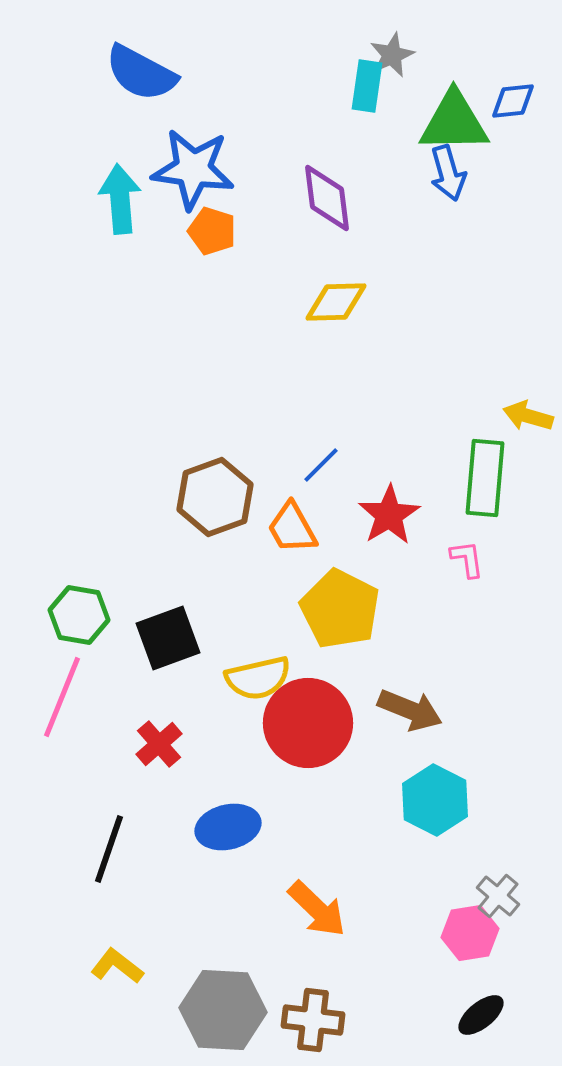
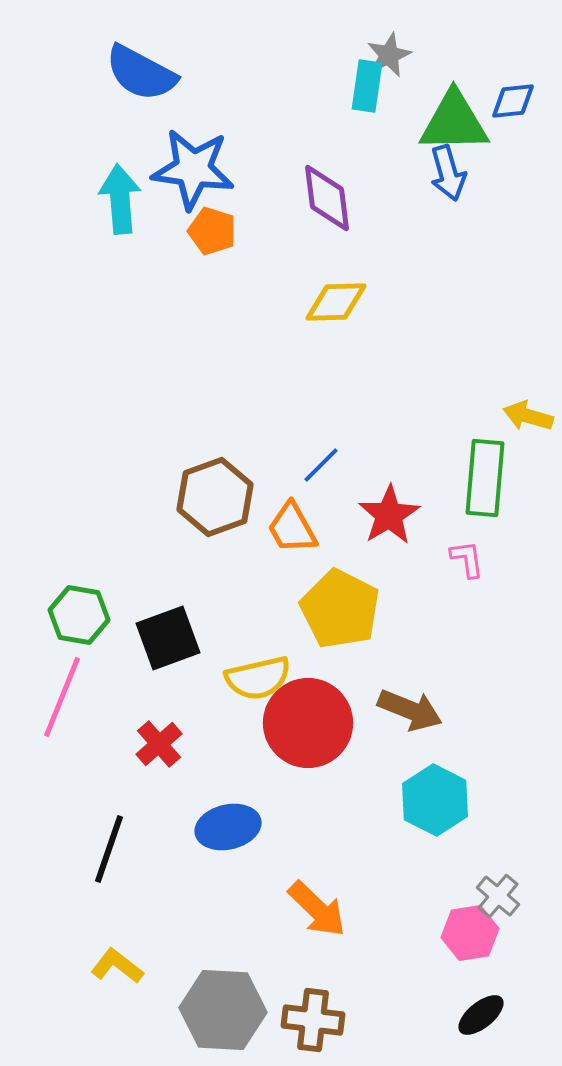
gray star: moved 3 px left
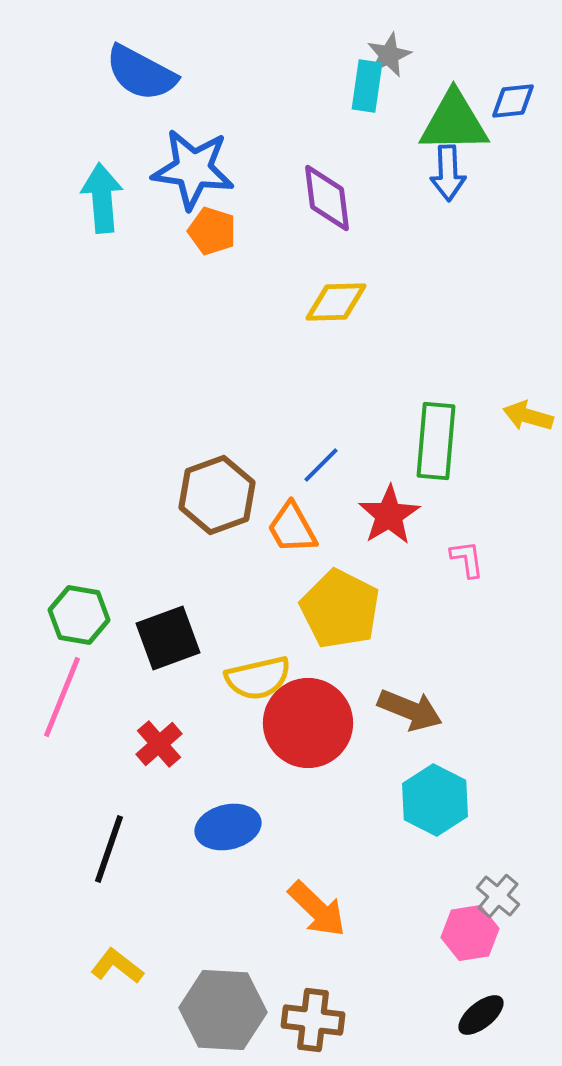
blue arrow: rotated 14 degrees clockwise
cyan arrow: moved 18 px left, 1 px up
green rectangle: moved 49 px left, 37 px up
brown hexagon: moved 2 px right, 2 px up
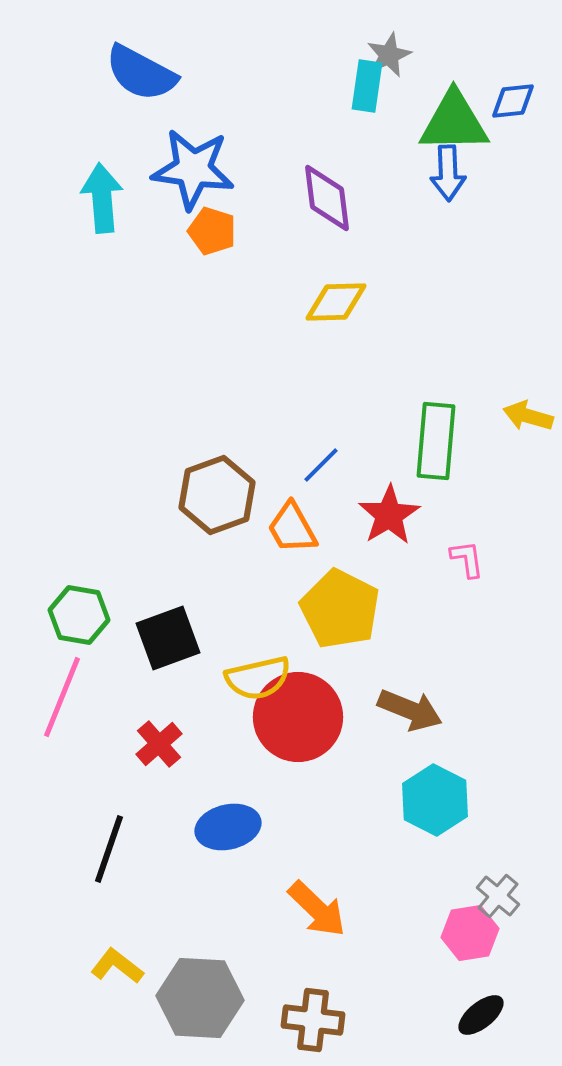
red circle: moved 10 px left, 6 px up
gray hexagon: moved 23 px left, 12 px up
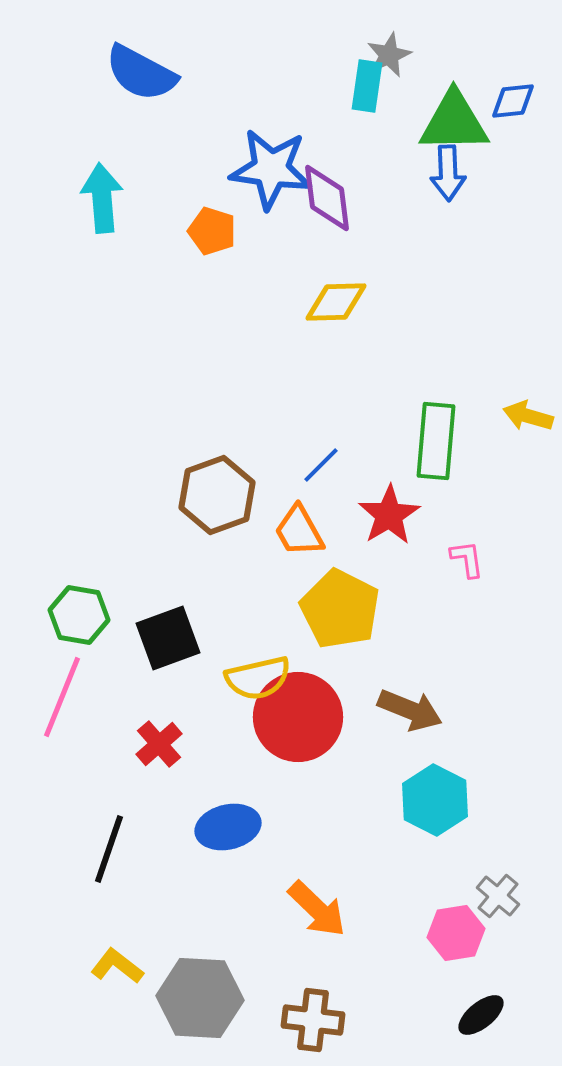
blue star: moved 78 px right
orange trapezoid: moved 7 px right, 3 px down
pink hexagon: moved 14 px left
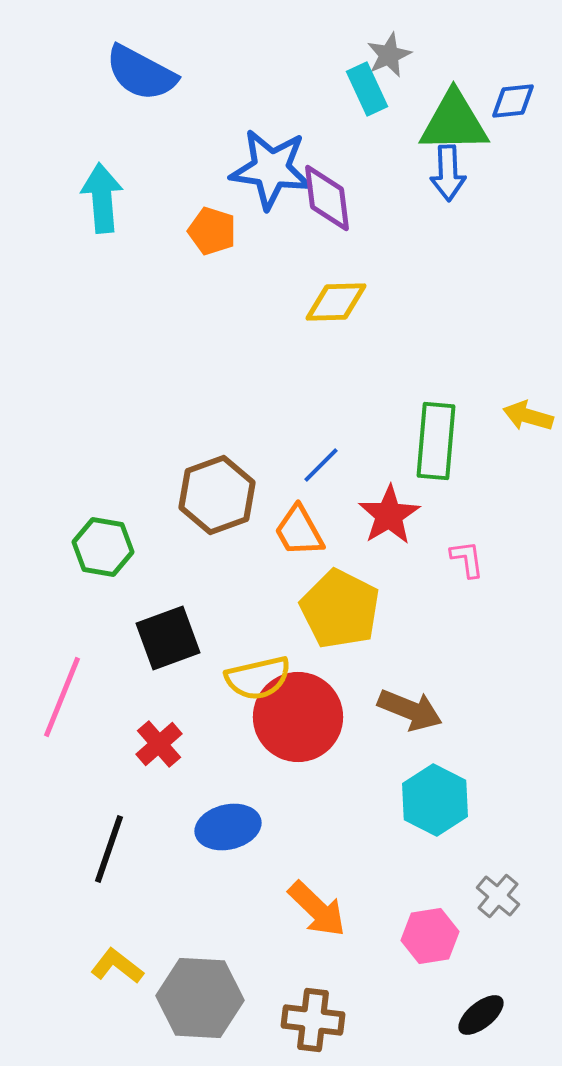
cyan rectangle: moved 3 px down; rotated 33 degrees counterclockwise
green hexagon: moved 24 px right, 68 px up
pink hexagon: moved 26 px left, 3 px down
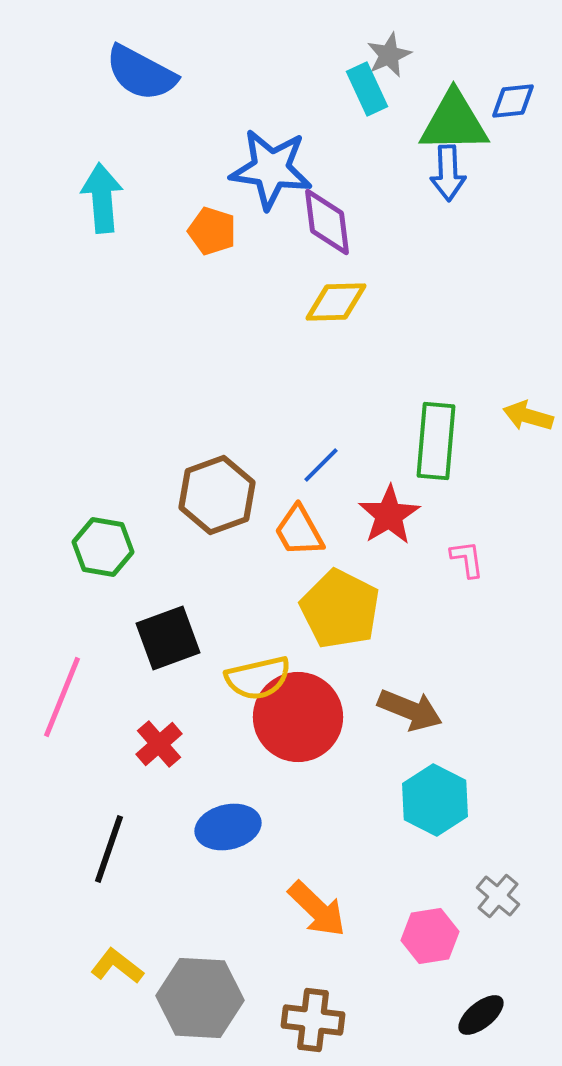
purple diamond: moved 24 px down
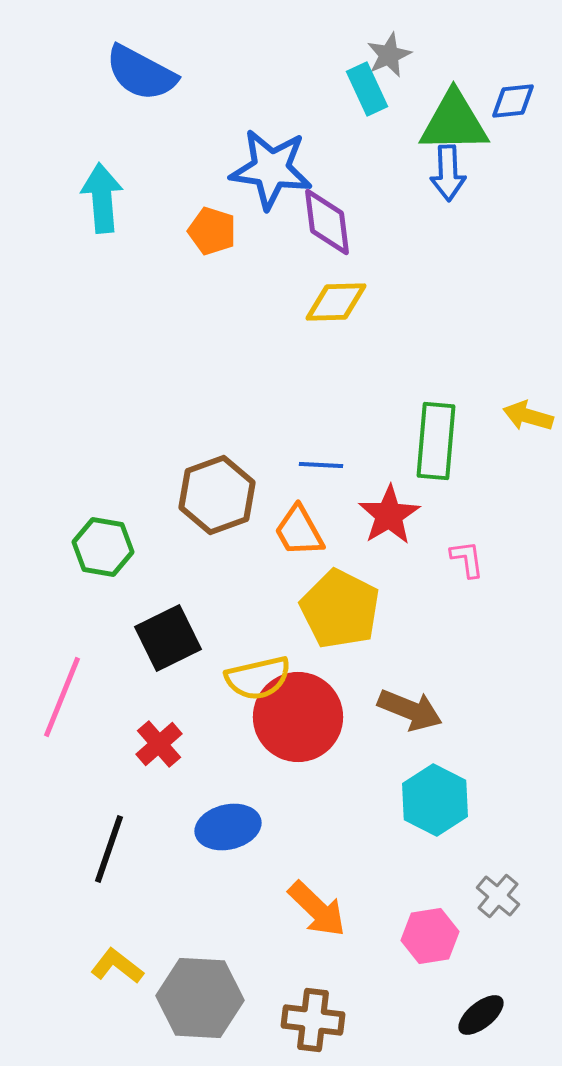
blue line: rotated 48 degrees clockwise
black square: rotated 6 degrees counterclockwise
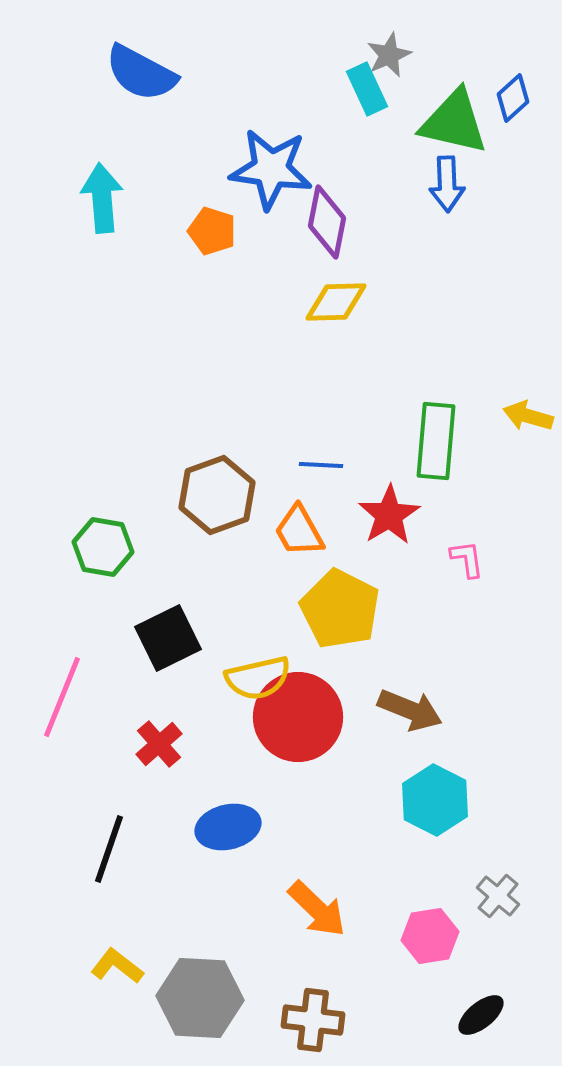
blue diamond: moved 3 px up; rotated 36 degrees counterclockwise
green triangle: rotated 14 degrees clockwise
blue arrow: moved 1 px left, 11 px down
purple diamond: rotated 18 degrees clockwise
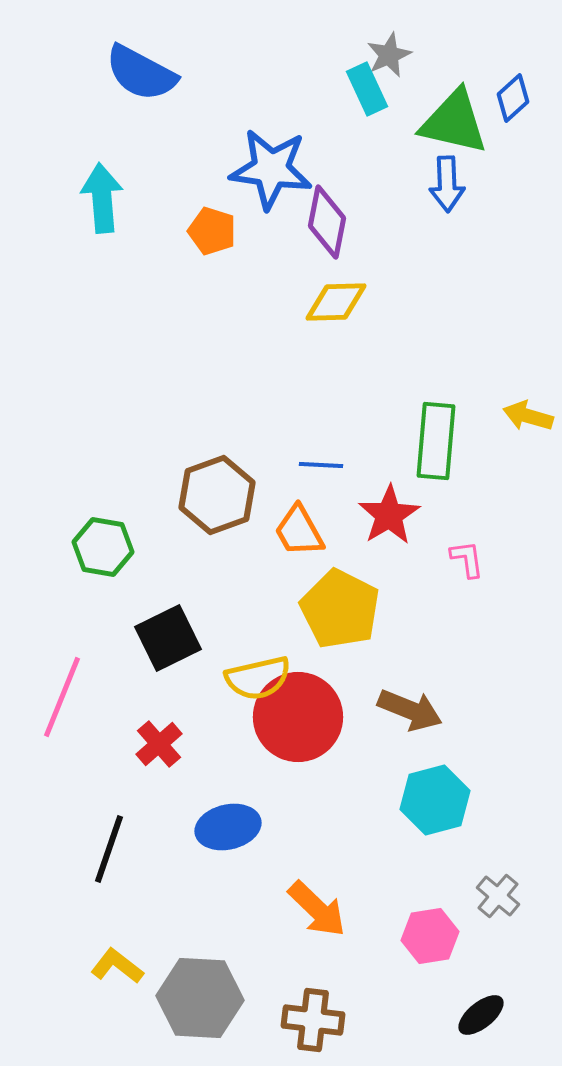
cyan hexagon: rotated 18 degrees clockwise
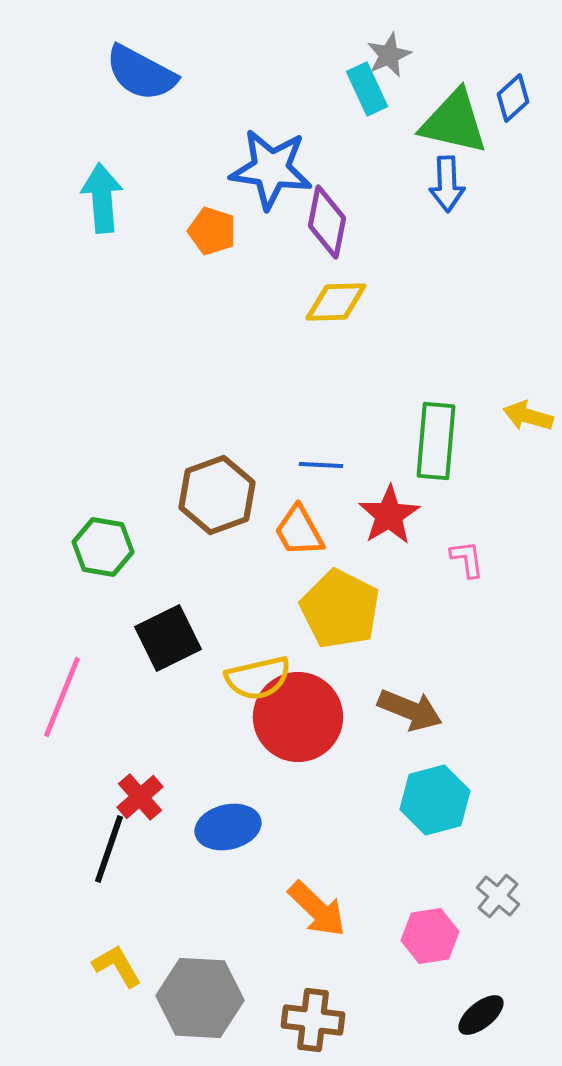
red cross: moved 19 px left, 53 px down
yellow L-shape: rotated 22 degrees clockwise
